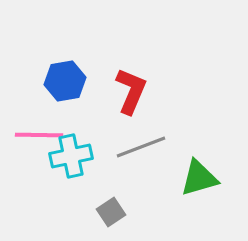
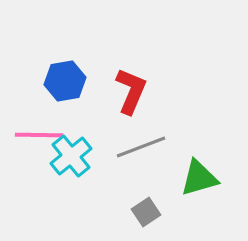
cyan cross: rotated 27 degrees counterclockwise
gray square: moved 35 px right
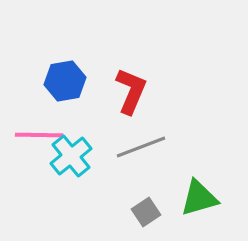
green triangle: moved 20 px down
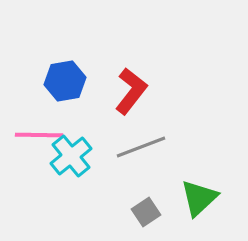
red L-shape: rotated 15 degrees clockwise
green triangle: rotated 27 degrees counterclockwise
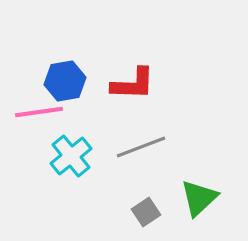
red L-shape: moved 2 px right, 7 px up; rotated 54 degrees clockwise
pink line: moved 23 px up; rotated 9 degrees counterclockwise
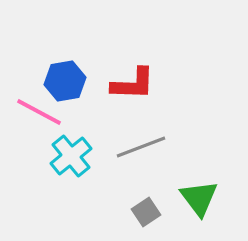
pink line: rotated 36 degrees clockwise
green triangle: rotated 24 degrees counterclockwise
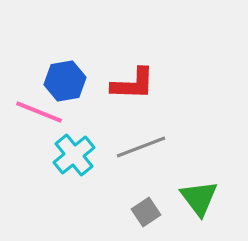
pink line: rotated 6 degrees counterclockwise
cyan cross: moved 3 px right, 1 px up
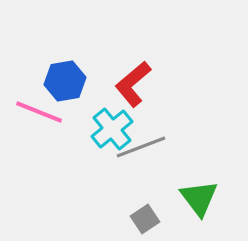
red L-shape: rotated 138 degrees clockwise
cyan cross: moved 38 px right, 26 px up
gray square: moved 1 px left, 7 px down
